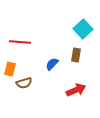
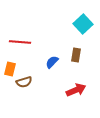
cyan square: moved 5 px up
blue semicircle: moved 2 px up
brown semicircle: moved 1 px up
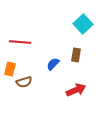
blue semicircle: moved 1 px right, 2 px down
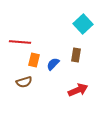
orange rectangle: moved 24 px right, 9 px up
red arrow: moved 2 px right
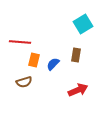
cyan square: rotated 12 degrees clockwise
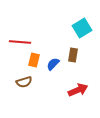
cyan square: moved 1 px left, 4 px down
brown rectangle: moved 3 px left
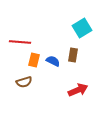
blue semicircle: moved 3 px up; rotated 72 degrees clockwise
